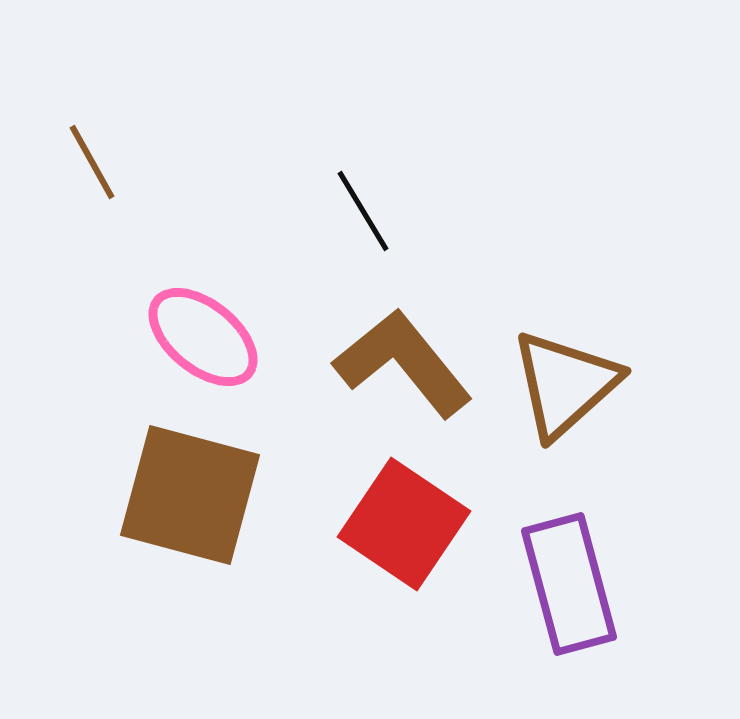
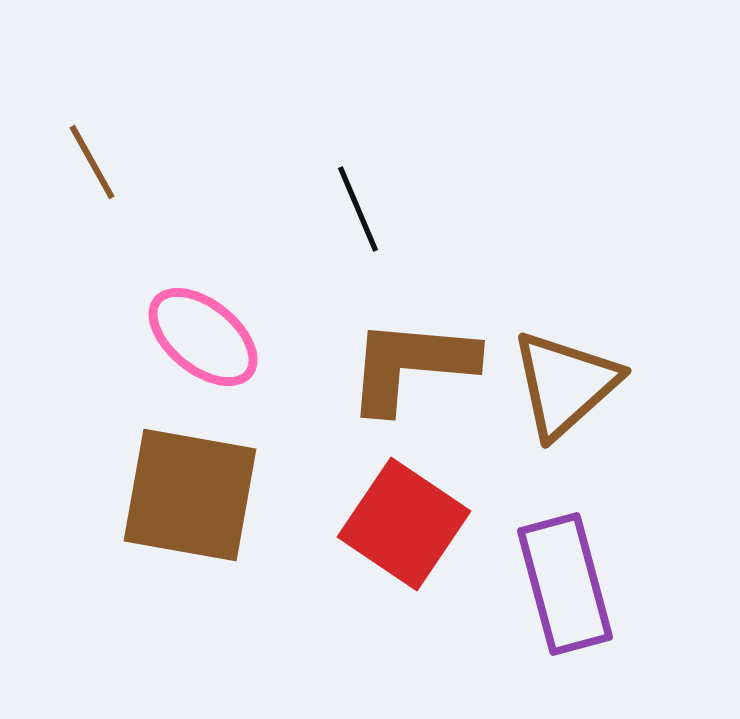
black line: moved 5 px left, 2 px up; rotated 8 degrees clockwise
brown L-shape: moved 8 px right, 2 px down; rotated 46 degrees counterclockwise
brown square: rotated 5 degrees counterclockwise
purple rectangle: moved 4 px left
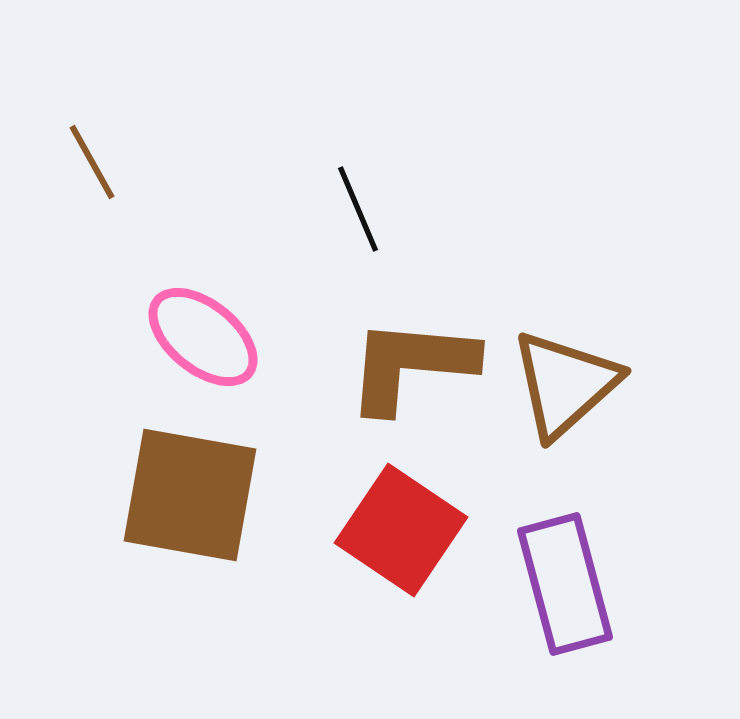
red square: moved 3 px left, 6 px down
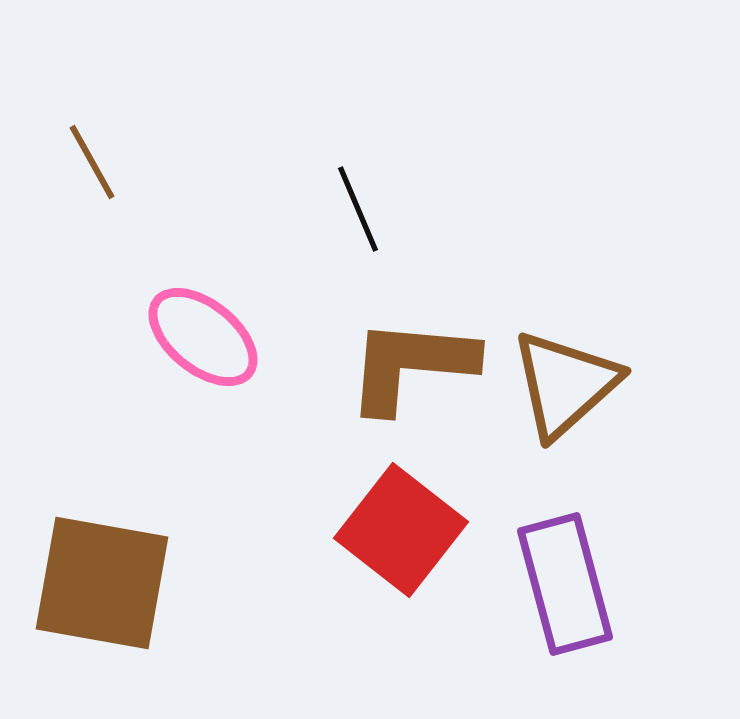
brown square: moved 88 px left, 88 px down
red square: rotated 4 degrees clockwise
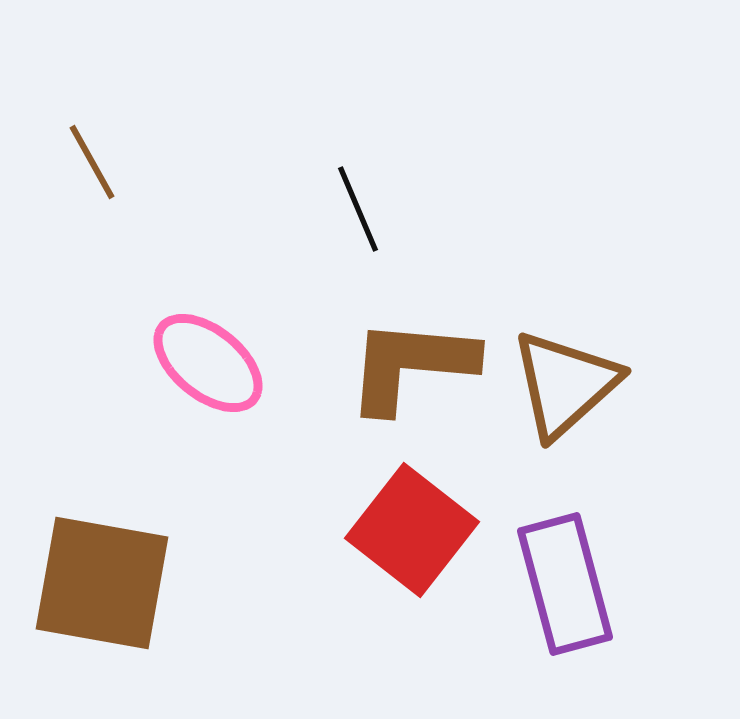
pink ellipse: moved 5 px right, 26 px down
red square: moved 11 px right
